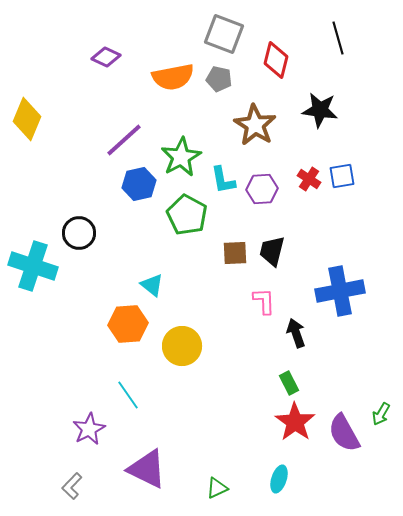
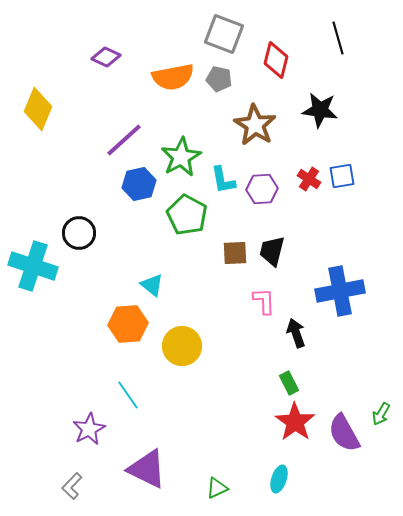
yellow diamond: moved 11 px right, 10 px up
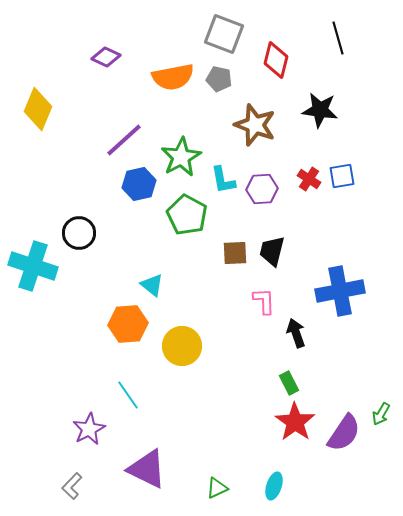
brown star: rotated 12 degrees counterclockwise
purple semicircle: rotated 117 degrees counterclockwise
cyan ellipse: moved 5 px left, 7 px down
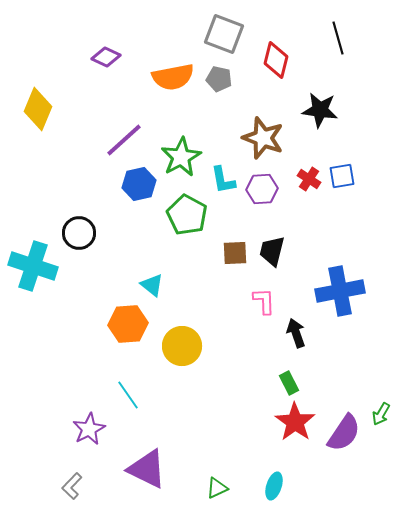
brown star: moved 8 px right, 13 px down
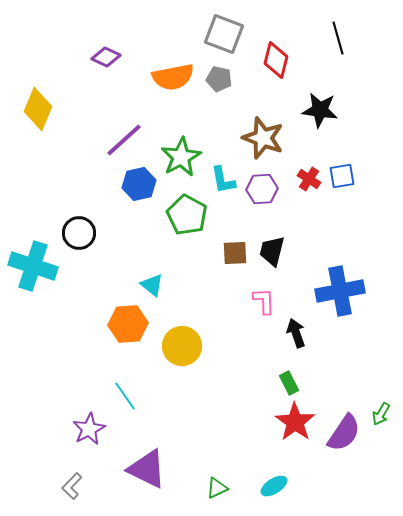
cyan line: moved 3 px left, 1 px down
cyan ellipse: rotated 40 degrees clockwise
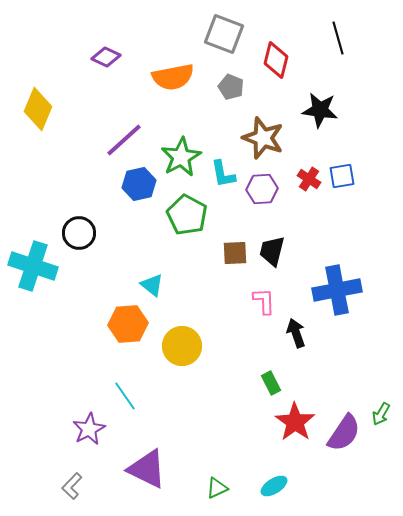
gray pentagon: moved 12 px right, 8 px down; rotated 10 degrees clockwise
cyan L-shape: moved 6 px up
blue cross: moved 3 px left, 1 px up
green rectangle: moved 18 px left
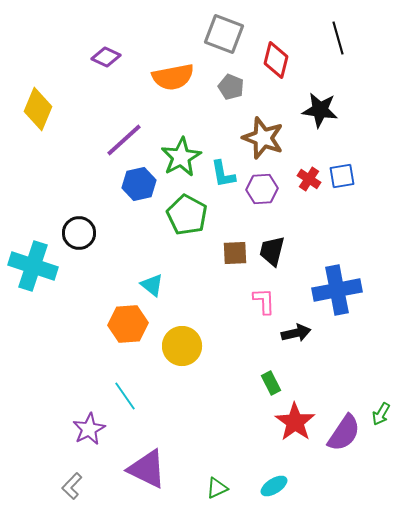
black arrow: rotated 96 degrees clockwise
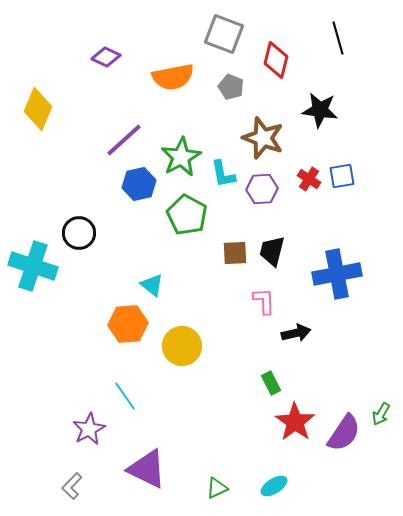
blue cross: moved 16 px up
